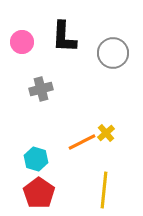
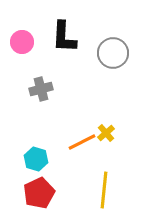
red pentagon: rotated 12 degrees clockwise
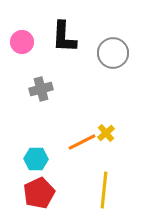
cyan hexagon: rotated 15 degrees counterclockwise
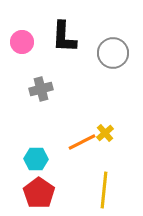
yellow cross: moved 1 px left
red pentagon: rotated 12 degrees counterclockwise
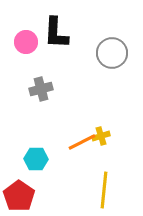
black L-shape: moved 8 px left, 4 px up
pink circle: moved 4 px right
gray circle: moved 1 px left
yellow cross: moved 4 px left, 3 px down; rotated 24 degrees clockwise
red pentagon: moved 20 px left, 3 px down
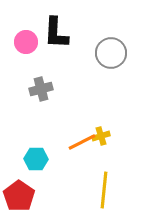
gray circle: moved 1 px left
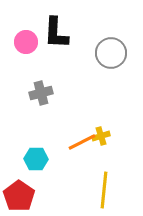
gray cross: moved 4 px down
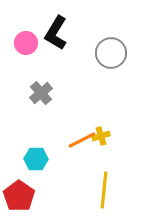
black L-shape: rotated 28 degrees clockwise
pink circle: moved 1 px down
gray cross: rotated 25 degrees counterclockwise
orange line: moved 2 px up
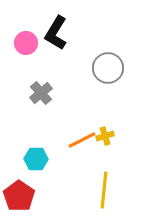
gray circle: moved 3 px left, 15 px down
yellow cross: moved 4 px right
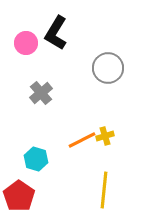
cyan hexagon: rotated 15 degrees clockwise
